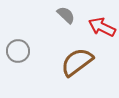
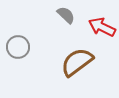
gray circle: moved 4 px up
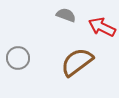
gray semicircle: rotated 24 degrees counterclockwise
gray circle: moved 11 px down
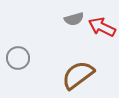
gray semicircle: moved 8 px right, 4 px down; rotated 144 degrees clockwise
brown semicircle: moved 1 px right, 13 px down
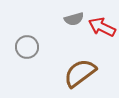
gray circle: moved 9 px right, 11 px up
brown semicircle: moved 2 px right, 2 px up
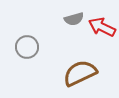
brown semicircle: rotated 12 degrees clockwise
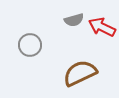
gray semicircle: moved 1 px down
gray circle: moved 3 px right, 2 px up
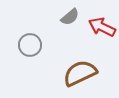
gray semicircle: moved 4 px left, 3 px up; rotated 24 degrees counterclockwise
